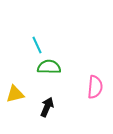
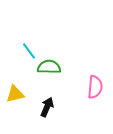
cyan line: moved 8 px left, 6 px down; rotated 12 degrees counterclockwise
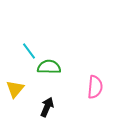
yellow triangle: moved 5 px up; rotated 36 degrees counterclockwise
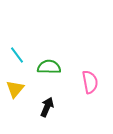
cyan line: moved 12 px left, 4 px down
pink semicircle: moved 5 px left, 5 px up; rotated 15 degrees counterclockwise
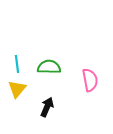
cyan line: moved 9 px down; rotated 30 degrees clockwise
pink semicircle: moved 2 px up
yellow triangle: moved 2 px right
